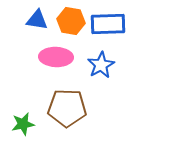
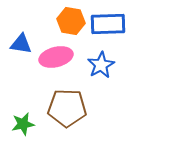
blue triangle: moved 16 px left, 24 px down
pink ellipse: rotated 16 degrees counterclockwise
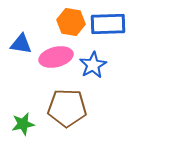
orange hexagon: moved 1 px down
blue star: moved 8 px left
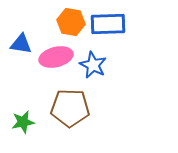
blue star: rotated 16 degrees counterclockwise
brown pentagon: moved 3 px right
green star: moved 2 px up
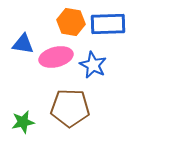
blue triangle: moved 2 px right
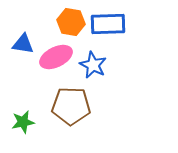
pink ellipse: rotated 12 degrees counterclockwise
brown pentagon: moved 1 px right, 2 px up
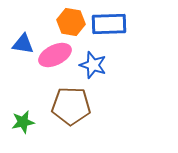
blue rectangle: moved 1 px right
pink ellipse: moved 1 px left, 2 px up
blue star: rotated 8 degrees counterclockwise
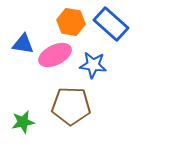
blue rectangle: moved 2 px right; rotated 44 degrees clockwise
blue star: rotated 12 degrees counterclockwise
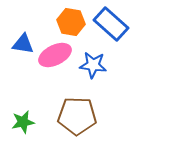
brown pentagon: moved 6 px right, 10 px down
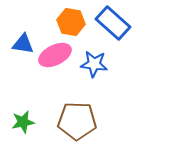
blue rectangle: moved 2 px right, 1 px up
blue star: moved 1 px right, 1 px up
brown pentagon: moved 5 px down
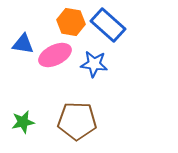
blue rectangle: moved 5 px left, 2 px down
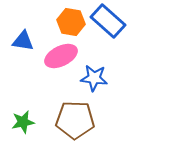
blue rectangle: moved 4 px up
blue triangle: moved 3 px up
pink ellipse: moved 6 px right, 1 px down
blue star: moved 14 px down
brown pentagon: moved 2 px left, 1 px up
